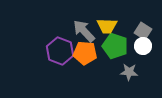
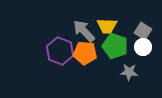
white circle: moved 1 px down
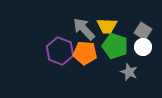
gray arrow: moved 2 px up
gray star: rotated 18 degrees clockwise
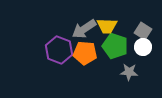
gray arrow: rotated 80 degrees counterclockwise
purple hexagon: moved 1 px left, 1 px up
gray star: rotated 18 degrees counterclockwise
